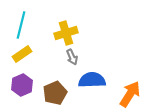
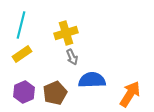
purple hexagon: moved 2 px right, 7 px down
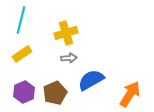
cyan line: moved 5 px up
gray arrow: moved 3 px left, 1 px down; rotated 70 degrees counterclockwise
blue semicircle: moved 1 px left; rotated 28 degrees counterclockwise
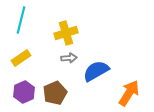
yellow rectangle: moved 1 px left, 4 px down
blue semicircle: moved 5 px right, 9 px up
orange arrow: moved 1 px left, 1 px up
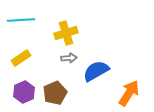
cyan line: rotated 72 degrees clockwise
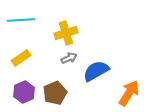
gray arrow: rotated 21 degrees counterclockwise
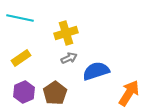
cyan line: moved 1 px left, 2 px up; rotated 16 degrees clockwise
blue semicircle: rotated 12 degrees clockwise
brown pentagon: rotated 10 degrees counterclockwise
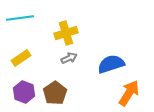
cyan line: rotated 20 degrees counterclockwise
blue semicircle: moved 15 px right, 7 px up
purple hexagon: rotated 15 degrees counterclockwise
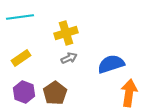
cyan line: moved 1 px up
orange arrow: rotated 24 degrees counterclockwise
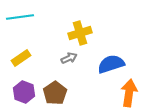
yellow cross: moved 14 px right
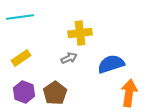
yellow cross: rotated 10 degrees clockwise
